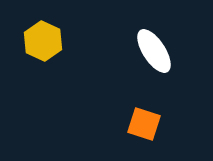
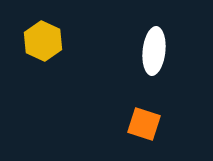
white ellipse: rotated 39 degrees clockwise
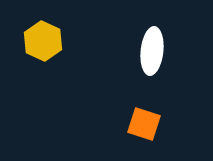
white ellipse: moved 2 px left
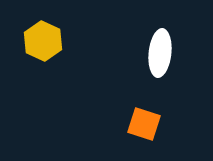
white ellipse: moved 8 px right, 2 px down
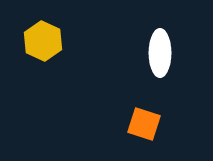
white ellipse: rotated 6 degrees counterclockwise
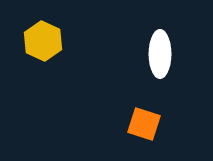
white ellipse: moved 1 px down
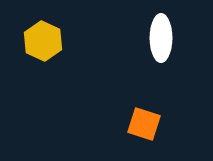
white ellipse: moved 1 px right, 16 px up
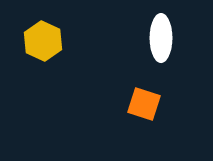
orange square: moved 20 px up
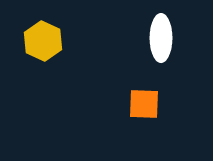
orange square: rotated 16 degrees counterclockwise
